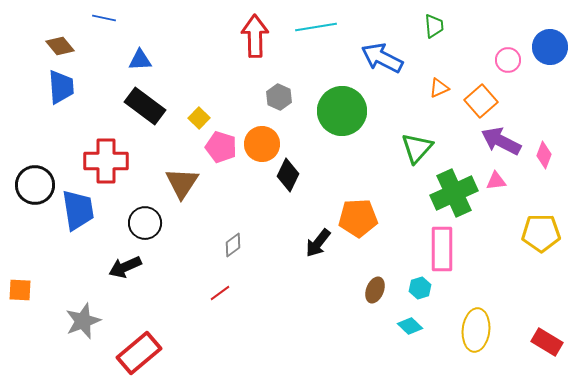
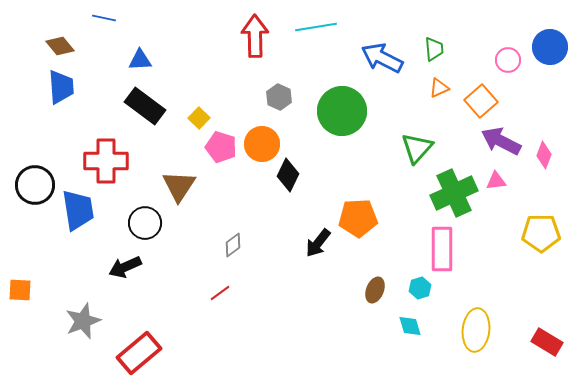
green trapezoid at (434, 26): moved 23 px down
brown triangle at (182, 183): moved 3 px left, 3 px down
cyan diamond at (410, 326): rotated 30 degrees clockwise
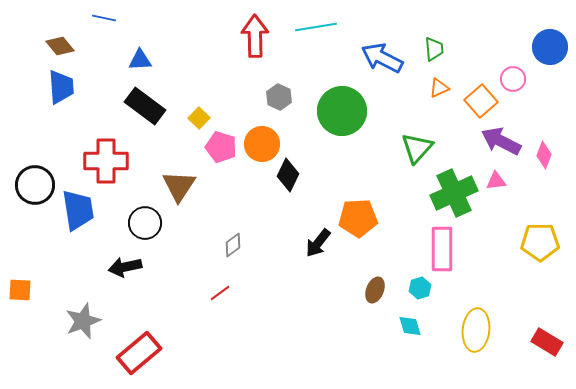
pink circle at (508, 60): moved 5 px right, 19 px down
yellow pentagon at (541, 233): moved 1 px left, 9 px down
black arrow at (125, 267): rotated 12 degrees clockwise
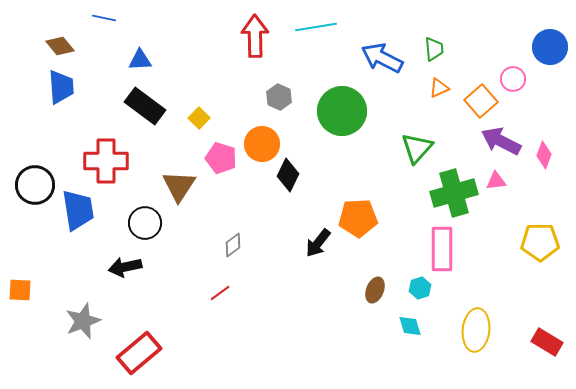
pink pentagon at (221, 147): moved 11 px down
green cross at (454, 193): rotated 9 degrees clockwise
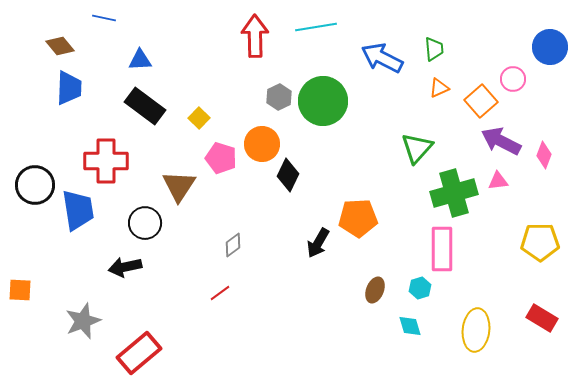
blue trapezoid at (61, 87): moved 8 px right, 1 px down; rotated 6 degrees clockwise
gray hexagon at (279, 97): rotated 10 degrees clockwise
green circle at (342, 111): moved 19 px left, 10 px up
pink triangle at (496, 181): moved 2 px right
black arrow at (318, 243): rotated 8 degrees counterclockwise
red rectangle at (547, 342): moved 5 px left, 24 px up
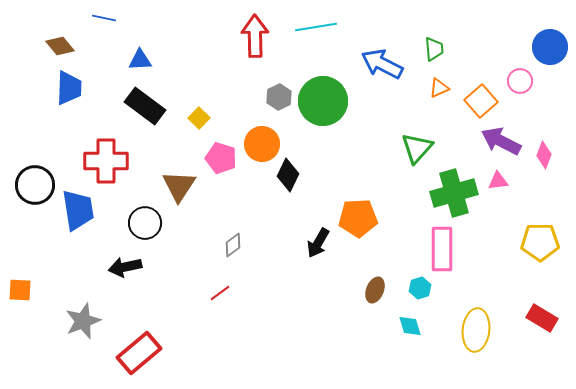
blue arrow at (382, 58): moved 6 px down
pink circle at (513, 79): moved 7 px right, 2 px down
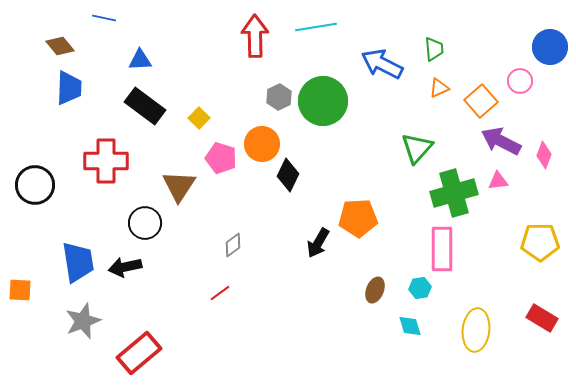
blue trapezoid at (78, 210): moved 52 px down
cyan hexagon at (420, 288): rotated 10 degrees clockwise
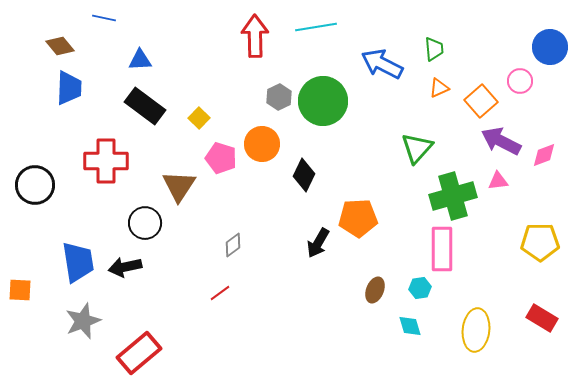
pink diamond at (544, 155): rotated 48 degrees clockwise
black diamond at (288, 175): moved 16 px right
green cross at (454, 193): moved 1 px left, 3 px down
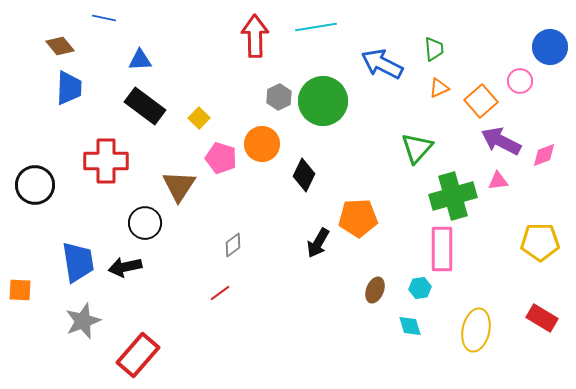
yellow ellipse at (476, 330): rotated 6 degrees clockwise
red rectangle at (139, 353): moved 1 px left, 2 px down; rotated 9 degrees counterclockwise
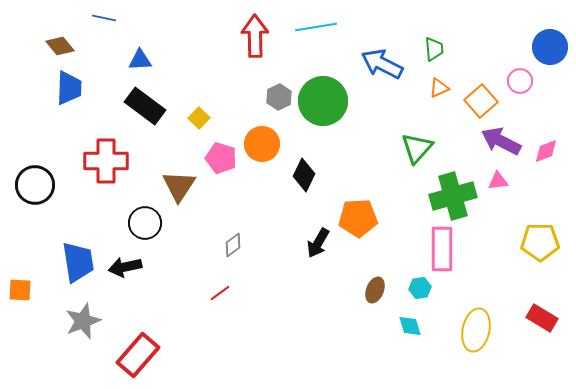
pink diamond at (544, 155): moved 2 px right, 4 px up
